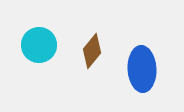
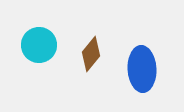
brown diamond: moved 1 px left, 3 px down
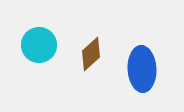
brown diamond: rotated 8 degrees clockwise
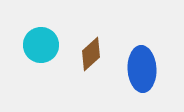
cyan circle: moved 2 px right
